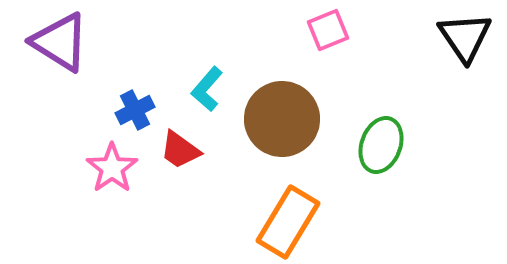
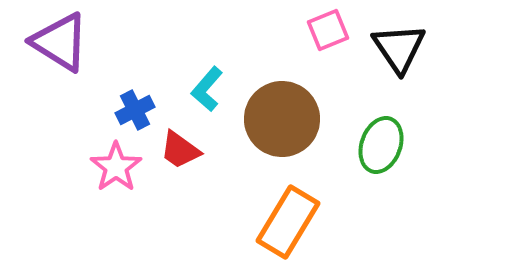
black triangle: moved 66 px left, 11 px down
pink star: moved 4 px right, 1 px up
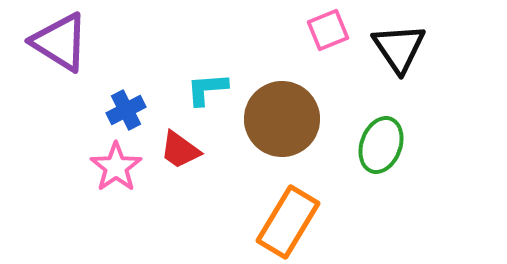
cyan L-shape: rotated 45 degrees clockwise
blue cross: moved 9 px left
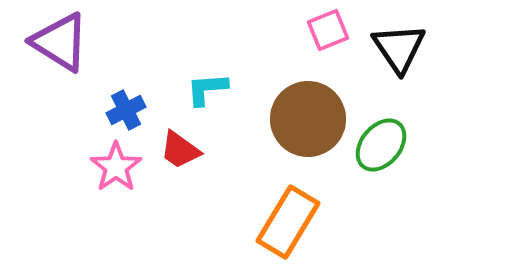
brown circle: moved 26 px right
green ellipse: rotated 20 degrees clockwise
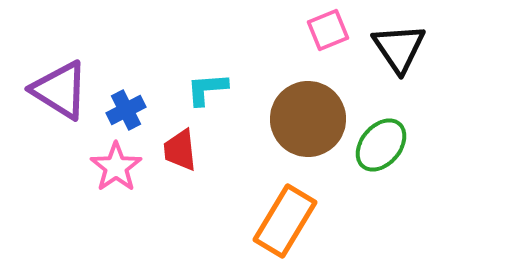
purple triangle: moved 48 px down
red trapezoid: rotated 48 degrees clockwise
orange rectangle: moved 3 px left, 1 px up
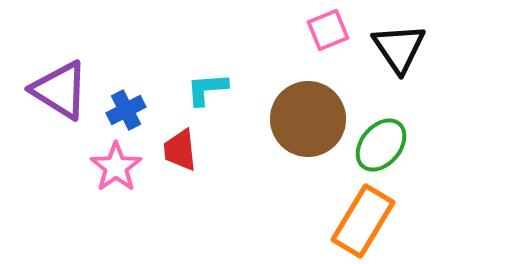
orange rectangle: moved 78 px right
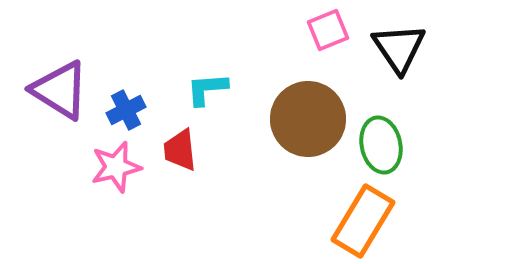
green ellipse: rotated 52 degrees counterclockwise
pink star: rotated 21 degrees clockwise
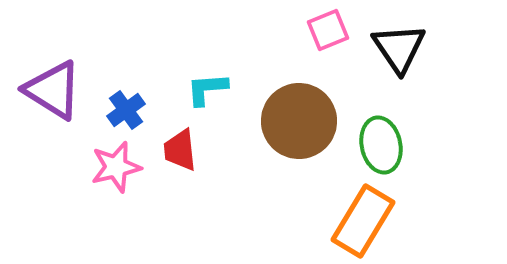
purple triangle: moved 7 px left
blue cross: rotated 9 degrees counterclockwise
brown circle: moved 9 px left, 2 px down
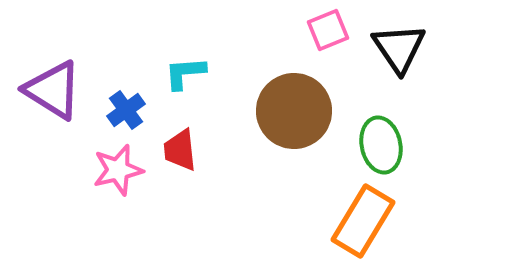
cyan L-shape: moved 22 px left, 16 px up
brown circle: moved 5 px left, 10 px up
pink star: moved 2 px right, 3 px down
